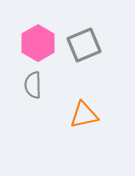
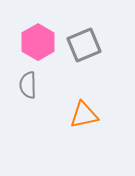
pink hexagon: moved 1 px up
gray semicircle: moved 5 px left
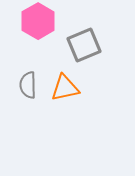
pink hexagon: moved 21 px up
orange triangle: moved 19 px left, 27 px up
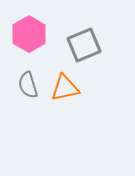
pink hexagon: moved 9 px left, 13 px down
gray semicircle: rotated 16 degrees counterclockwise
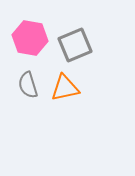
pink hexagon: moved 1 px right, 4 px down; rotated 20 degrees counterclockwise
gray square: moved 9 px left
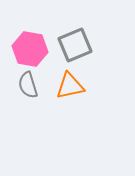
pink hexagon: moved 11 px down
orange triangle: moved 5 px right, 2 px up
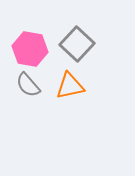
gray square: moved 2 px right, 1 px up; rotated 24 degrees counterclockwise
gray semicircle: rotated 24 degrees counterclockwise
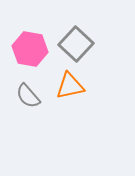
gray square: moved 1 px left
gray semicircle: moved 11 px down
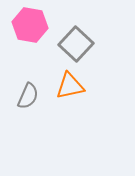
pink hexagon: moved 24 px up
gray semicircle: rotated 116 degrees counterclockwise
